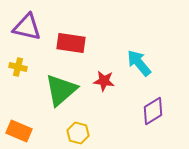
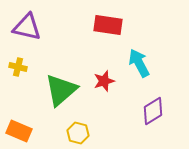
red rectangle: moved 37 px right, 18 px up
cyan arrow: rotated 12 degrees clockwise
red star: rotated 25 degrees counterclockwise
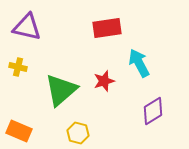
red rectangle: moved 1 px left, 3 px down; rotated 16 degrees counterclockwise
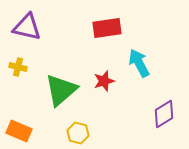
purple diamond: moved 11 px right, 3 px down
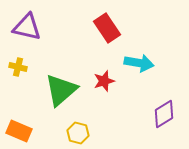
red rectangle: rotated 64 degrees clockwise
cyan arrow: rotated 128 degrees clockwise
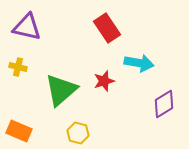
purple diamond: moved 10 px up
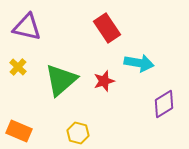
yellow cross: rotated 30 degrees clockwise
green triangle: moved 10 px up
